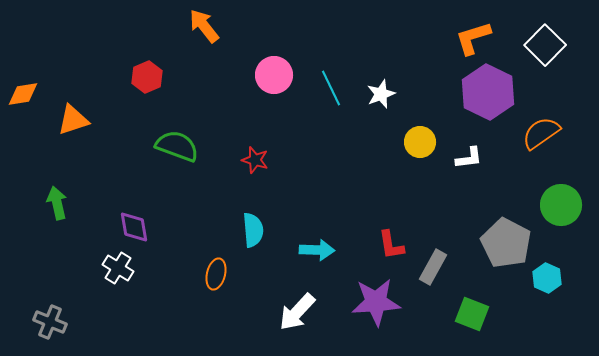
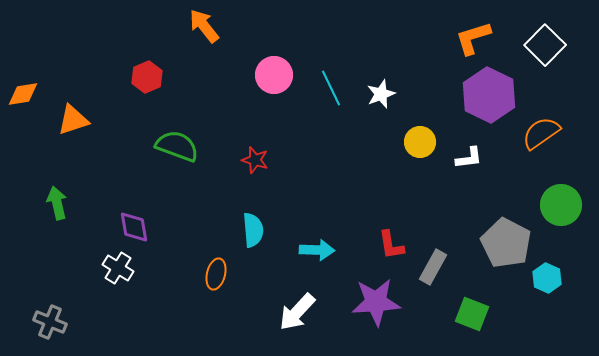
purple hexagon: moved 1 px right, 3 px down
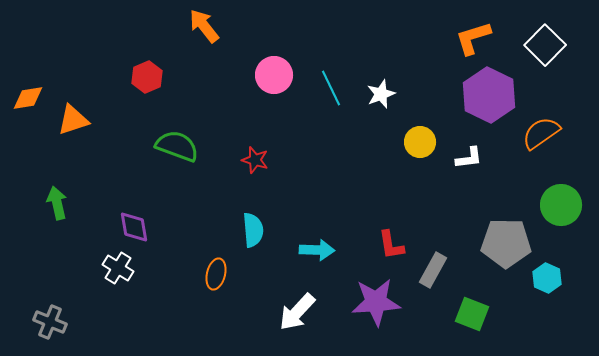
orange diamond: moved 5 px right, 4 px down
gray pentagon: rotated 27 degrees counterclockwise
gray rectangle: moved 3 px down
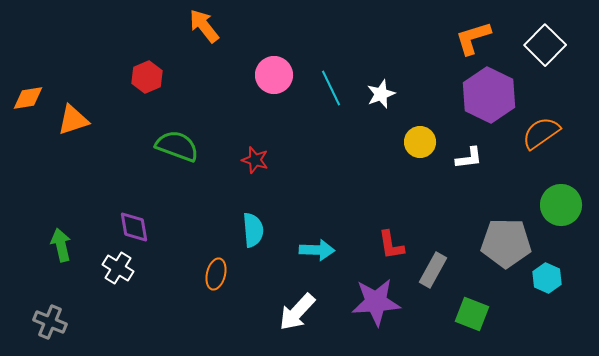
green arrow: moved 4 px right, 42 px down
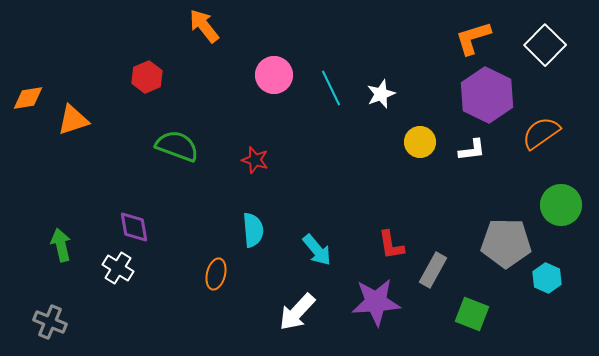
purple hexagon: moved 2 px left
white L-shape: moved 3 px right, 8 px up
cyan arrow: rotated 48 degrees clockwise
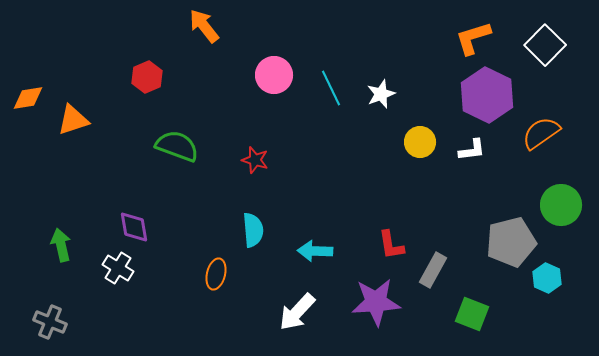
gray pentagon: moved 5 px right, 1 px up; rotated 15 degrees counterclockwise
cyan arrow: moved 2 px left, 1 px down; rotated 132 degrees clockwise
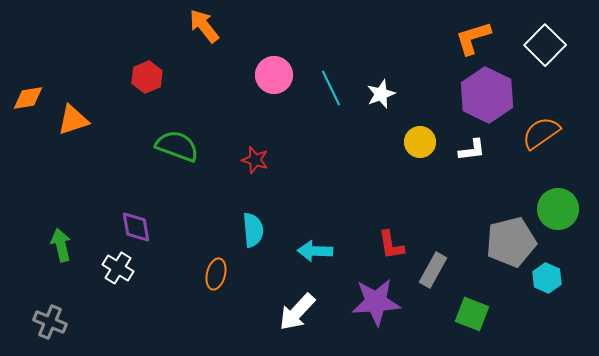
green circle: moved 3 px left, 4 px down
purple diamond: moved 2 px right
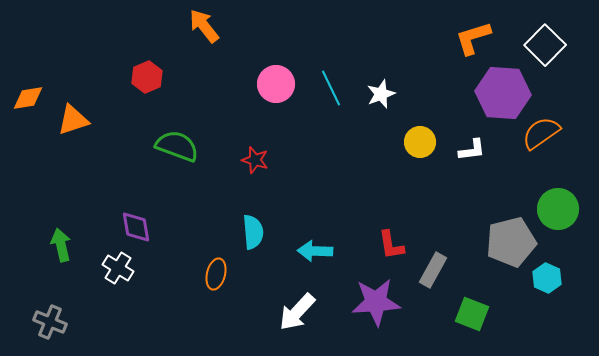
pink circle: moved 2 px right, 9 px down
purple hexagon: moved 16 px right, 2 px up; rotated 22 degrees counterclockwise
cyan semicircle: moved 2 px down
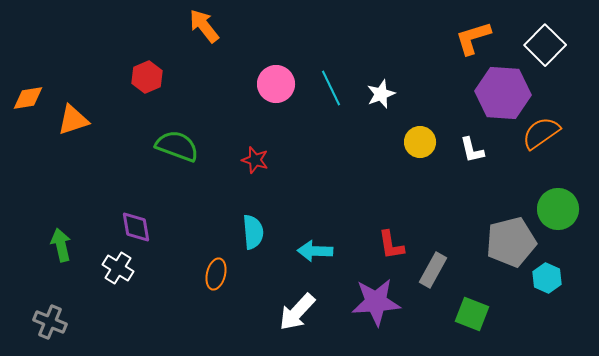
white L-shape: rotated 84 degrees clockwise
